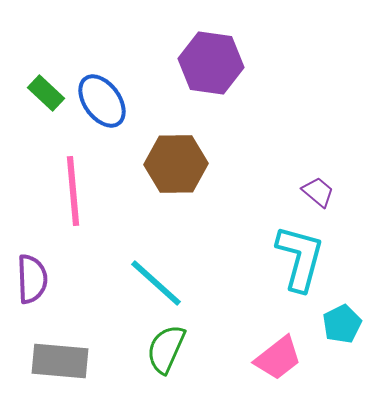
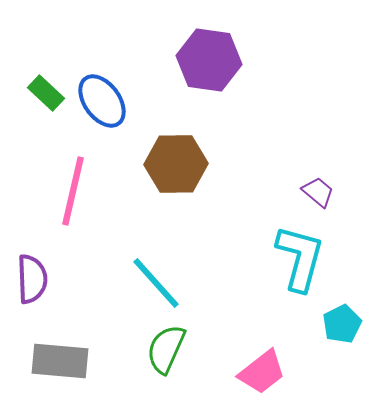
purple hexagon: moved 2 px left, 3 px up
pink line: rotated 18 degrees clockwise
cyan line: rotated 6 degrees clockwise
pink trapezoid: moved 16 px left, 14 px down
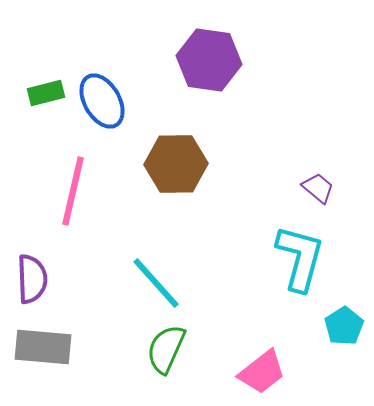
green rectangle: rotated 57 degrees counterclockwise
blue ellipse: rotated 6 degrees clockwise
purple trapezoid: moved 4 px up
cyan pentagon: moved 2 px right, 2 px down; rotated 6 degrees counterclockwise
gray rectangle: moved 17 px left, 14 px up
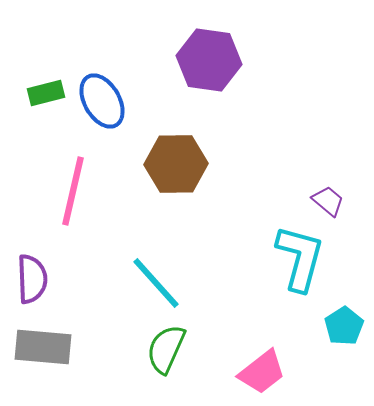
purple trapezoid: moved 10 px right, 13 px down
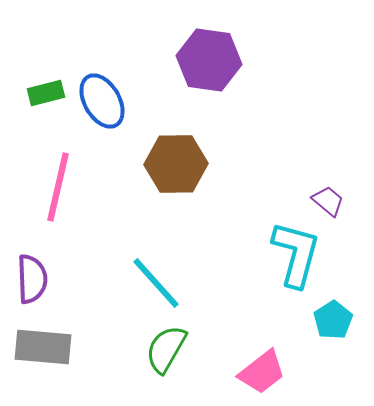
pink line: moved 15 px left, 4 px up
cyan L-shape: moved 4 px left, 4 px up
cyan pentagon: moved 11 px left, 6 px up
green semicircle: rotated 6 degrees clockwise
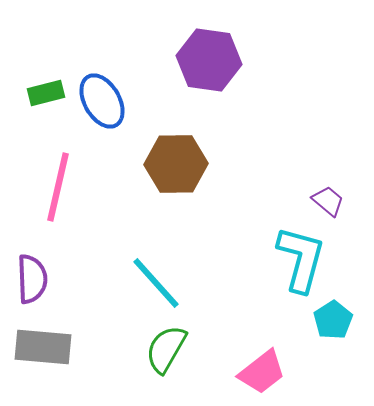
cyan L-shape: moved 5 px right, 5 px down
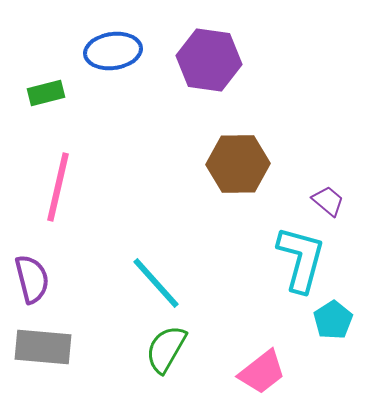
blue ellipse: moved 11 px right, 50 px up; rotated 68 degrees counterclockwise
brown hexagon: moved 62 px right
purple semicircle: rotated 12 degrees counterclockwise
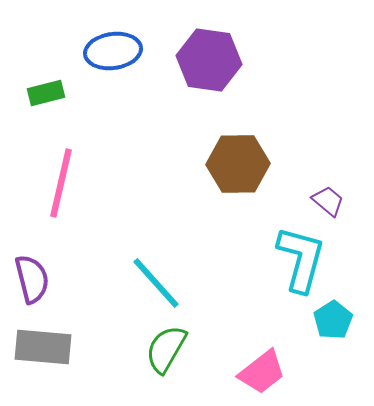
pink line: moved 3 px right, 4 px up
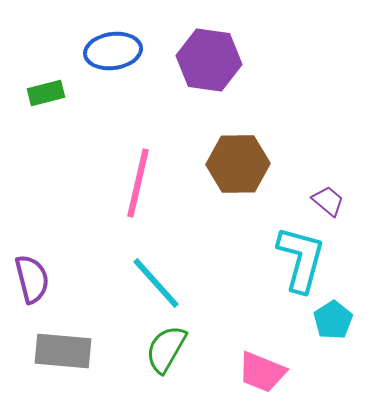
pink line: moved 77 px right
gray rectangle: moved 20 px right, 4 px down
pink trapezoid: rotated 60 degrees clockwise
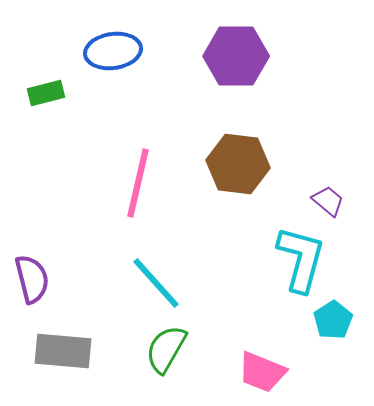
purple hexagon: moved 27 px right, 4 px up; rotated 8 degrees counterclockwise
brown hexagon: rotated 8 degrees clockwise
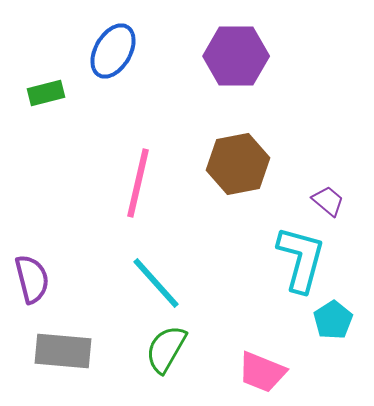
blue ellipse: rotated 52 degrees counterclockwise
brown hexagon: rotated 18 degrees counterclockwise
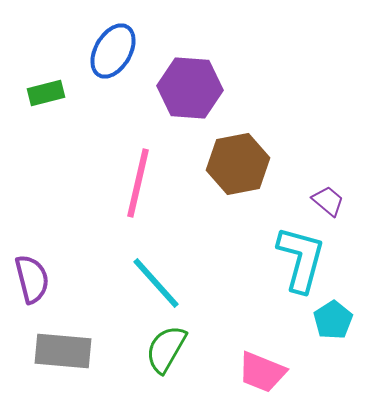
purple hexagon: moved 46 px left, 32 px down; rotated 4 degrees clockwise
